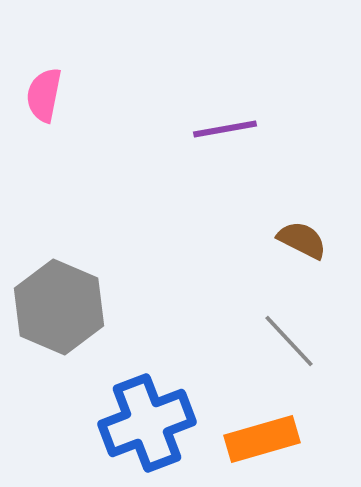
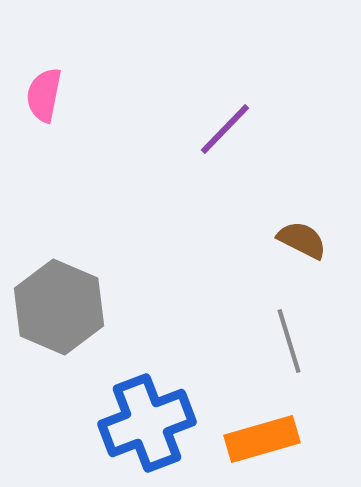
purple line: rotated 36 degrees counterclockwise
gray line: rotated 26 degrees clockwise
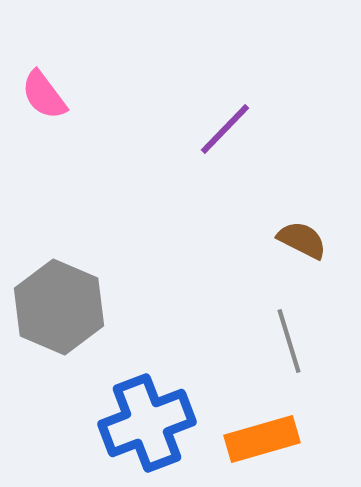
pink semicircle: rotated 48 degrees counterclockwise
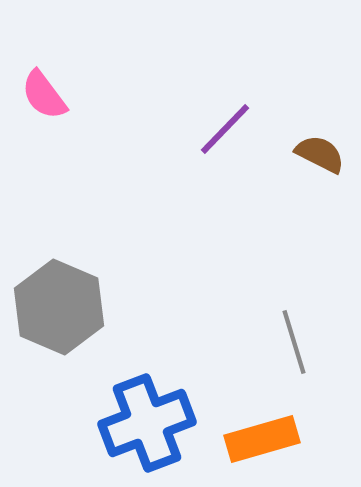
brown semicircle: moved 18 px right, 86 px up
gray line: moved 5 px right, 1 px down
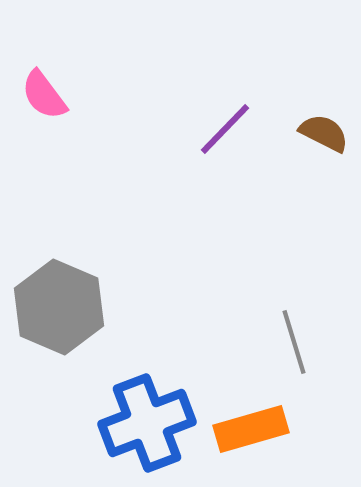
brown semicircle: moved 4 px right, 21 px up
orange rectangle: moved 11 px left, 10 px up
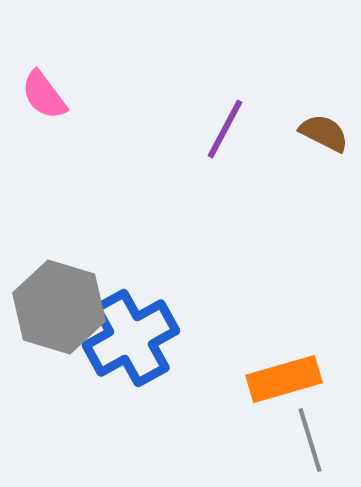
purple line: rotated 16 degrees counterclockwise
gray hexagon: rotated 6 degrees counterclockwise
gray line: moved 16 px right, 98 px down
blue cross: moved 16 px left, 85 px up; rotated 8 degrees counterclockwise
orange rectangle: moved 33 px right, 50 px up
